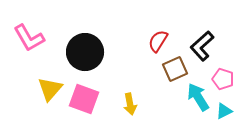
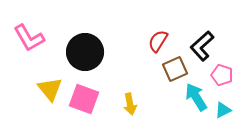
pink pentagon: moved 1 px left, 4 px up
yellow triangle: rotated 20 degrees counterclockwise
cyan arrow: moved 2 px left
cyan triangle: moved 1 px left, 1 px up
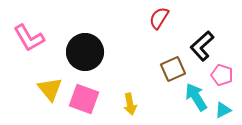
red semicircle: moved 1 px right, 23 px up
brown square: moved 2 px left
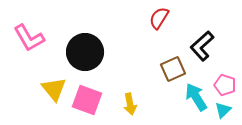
pink pentagon: moved 3 px right, 10 px down
yellow triangle: moved 4 px right
pink square: moved 3 px right, 1 px down
cyan triangle: rotated 18 degrees counterclockwise
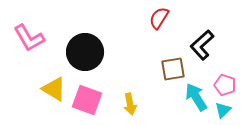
black L-shape: moved 1 px up
brown square: rotated 15 degrees clockwise
yellow triangle: rotated 20 degrees counterclockwise
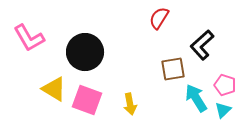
cyan arrow: moved 1 px down
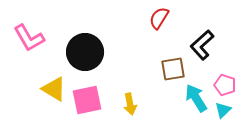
pink square: rotated 32 degrees counterclockwise
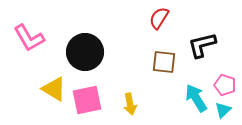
black L-shape: rotated 28 degrees clockwise
brown square: moved 9 px left, 7 px up; rotated 15 degrees clockwise
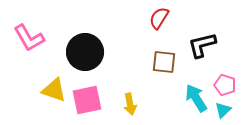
yellow triangle: moved 1 px down; rotated 12 degrees counterclockwise
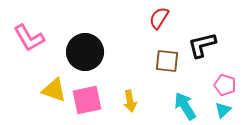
brown square: moved 3 px right, 1 px up
cyan arrow: moved 11 px left, 8 px down
yellow arrow: moved 3 px up
